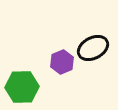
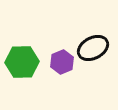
green hexagon: moved 25 px up
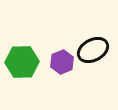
black ellipse: moved 2 px down
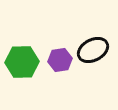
purple hexagon: moved 2 px left, 2 px up; rotated 15 degrees clockwise
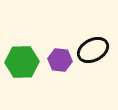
purple hexagon: rotated 15 degrees clockwise
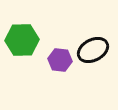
green hexagon: moved 22 px up
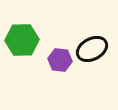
black ellipse: moved 1 px left, 1 px up
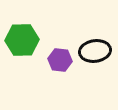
black ellipse: moved 3 px right, 2 px down; rotated 20 degrees clockwise
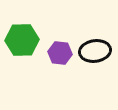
purple hexagon: moved 7 px up
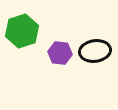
green hexagon: moved 9 px up; rotated 16 degrees counterclockwise
